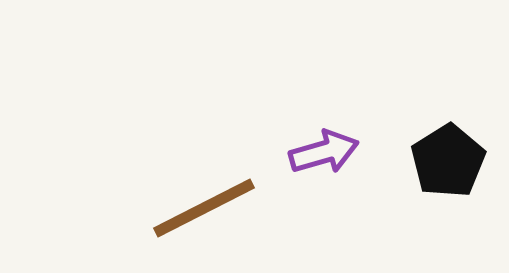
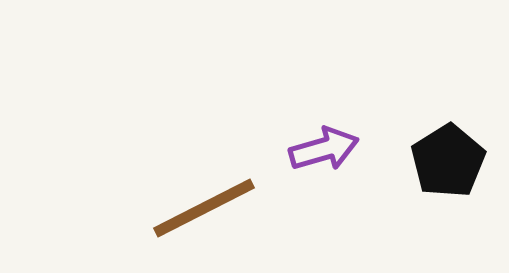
purple arrow: moved 3 px up
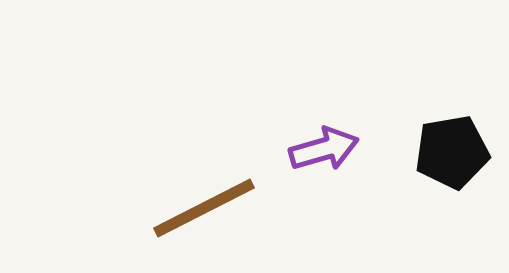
black pentagon: moved 4 px right, 9 px up; rotated 22 degrees clockwise
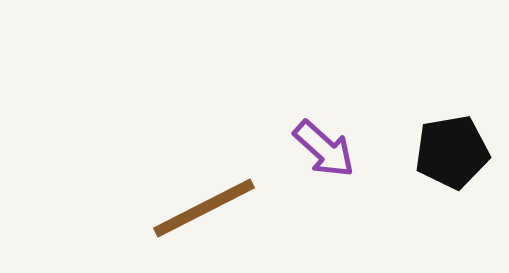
purple arrow: rotated 58 degrees clockwise
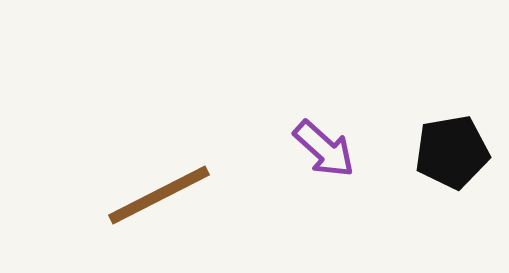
brown line: moved 45 px left, 13 px up
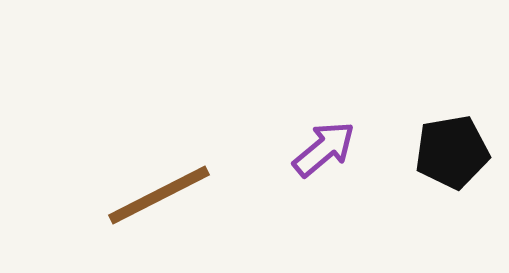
purple arrow: rotated 82 degrees counterclockwise
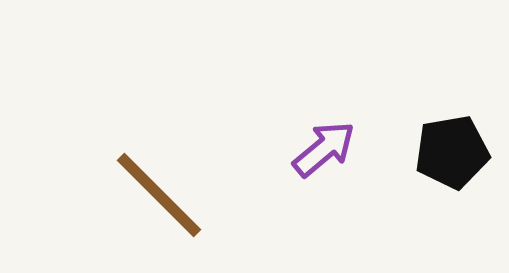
brown line: rotated 72 degrees clockwise
